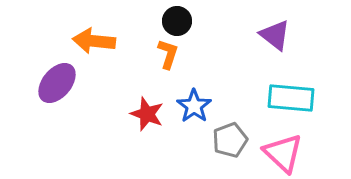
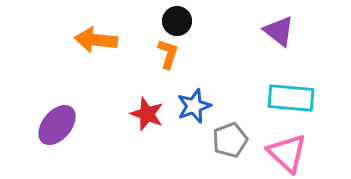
purple triangle: moved 4 px right, 4 px up
orange arrow: moved 2 px right, 1 px up
purple ellipse: moved 42 px down
blue star: rotated 16 degrees clockwise
pink triangle: moved 4 px right
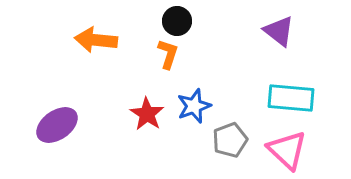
red star: rotated 12 degrees clockwise
purple ellipse: rotated 15 degrees clockwise
pink triangle: moved 3 px up
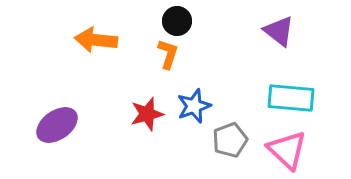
red star: rotated 24 degrees clockwise
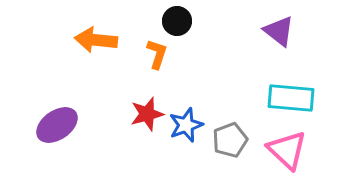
orange L-shape: moved 11 px left
blue star: moved 8 px left, 19 px down
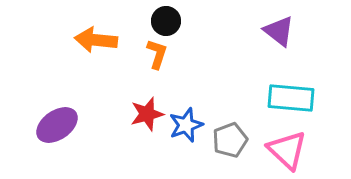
black circle: moved 11 px left
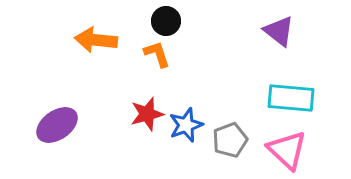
orange L-shape: rotated 36 degrees counterclockwise
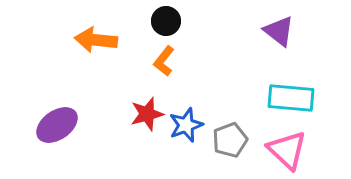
orange L-shape: moved 7 px right, 7 px down; rotated 124 degrees counterclockwise
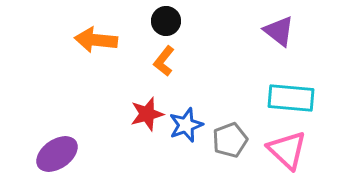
purple ellipse: moved 29 px down
